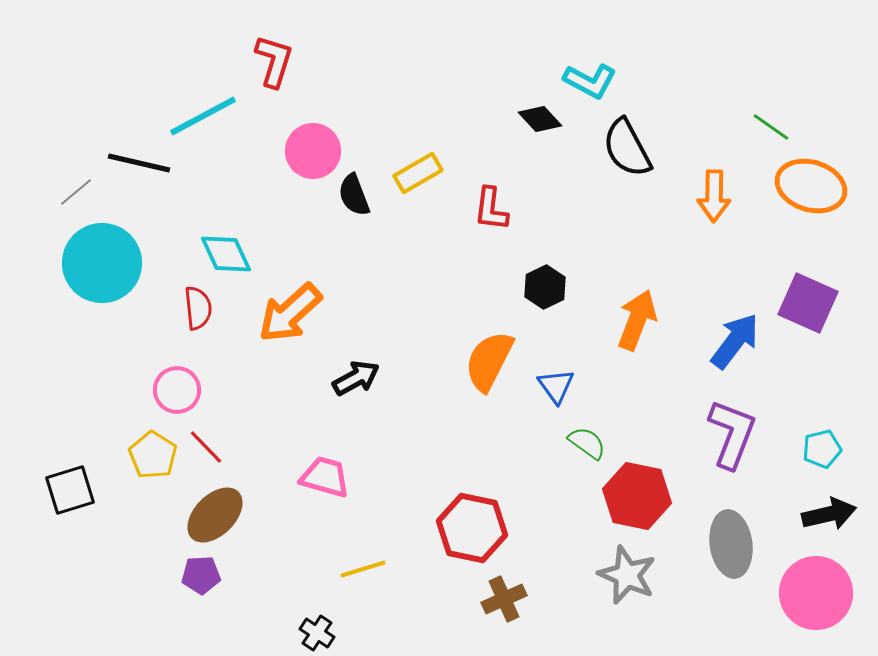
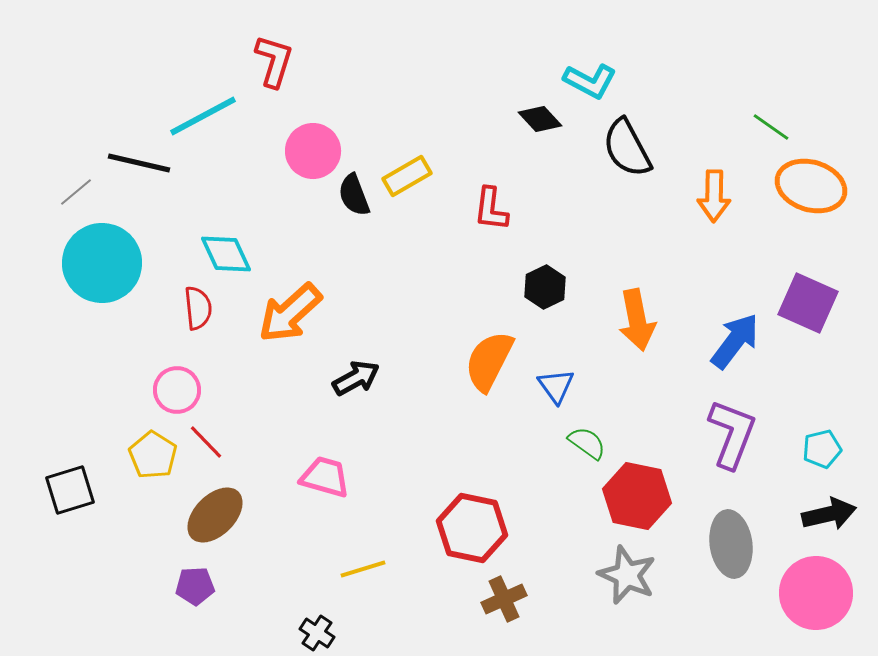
yellow rectangle at (418, 173): moved 11 px left, 3 px down
orange arrow at (637, 320): rotated 148 degrees clockwise
red line at (206, 447): moved 5 px up
purple pentagon at (201, 575): moved 6 px left, 11 px down
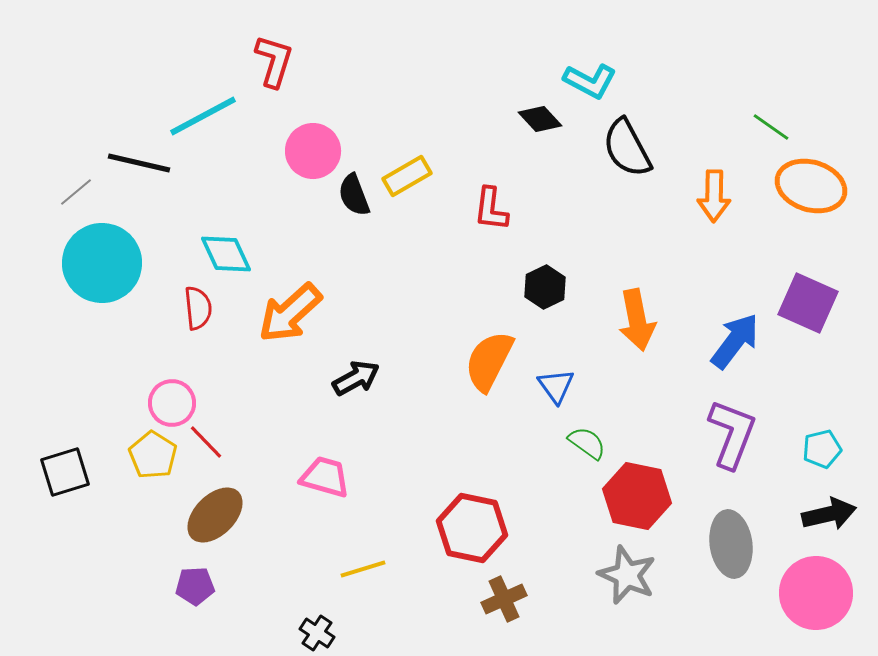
pink circle at (177, 390): moved 5 px left, 13 px down
black square at (70, 490): moved 5 px left, 18 px up
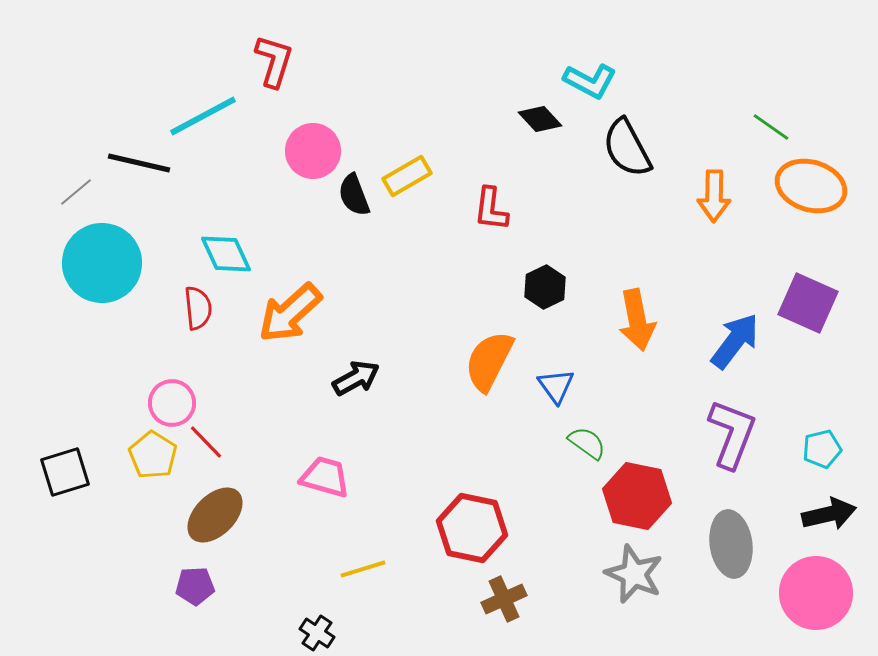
gray star at (627, 575): moved 7 px right, 1 px up
